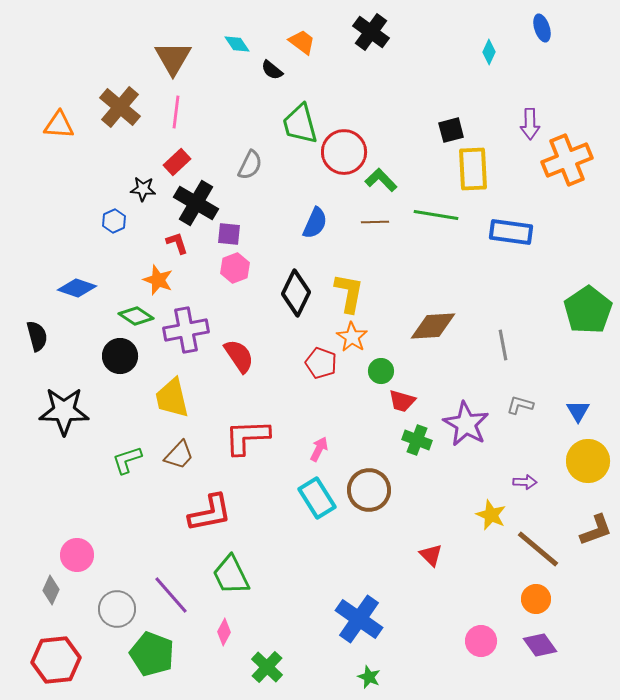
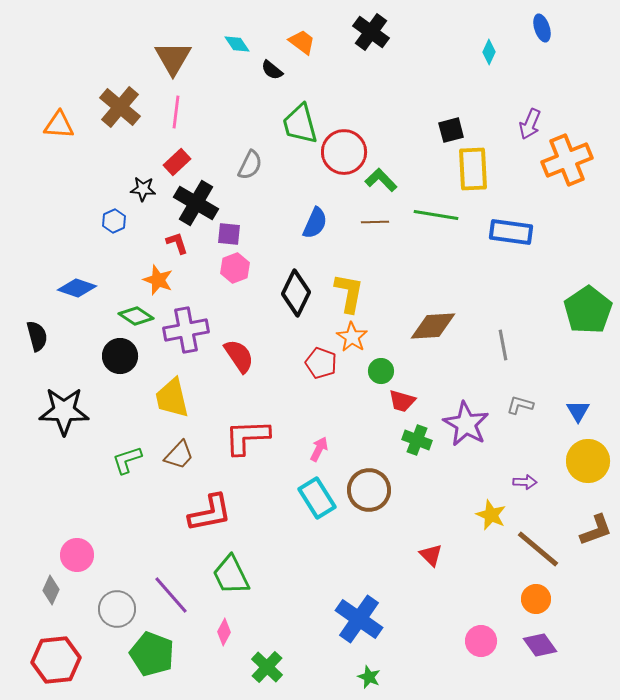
purple arrow at (530, 124): rotated 24 degrees clockwise
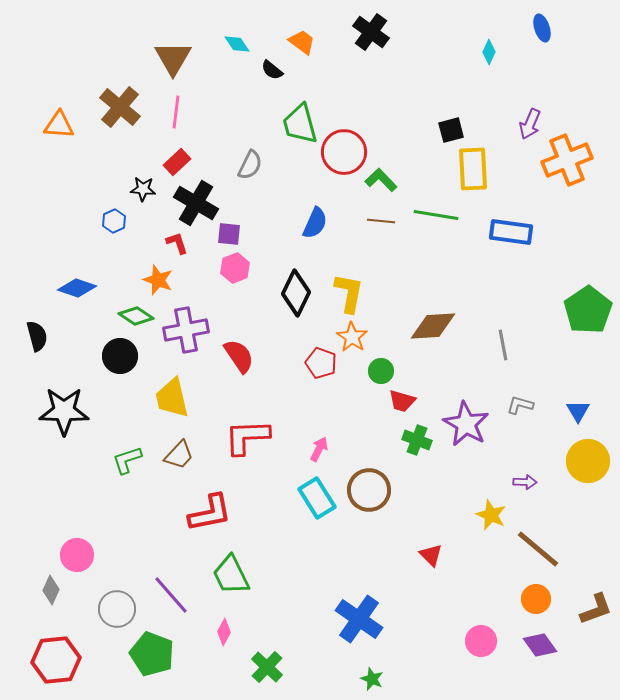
brown line at (375, 222): moved 6 px right, 1 px up; rotated 8 degrees clockwise
brown L-shape at (596, 530): moved 79 px down
green star at (369, 677): moved 3 px right, 2 px down
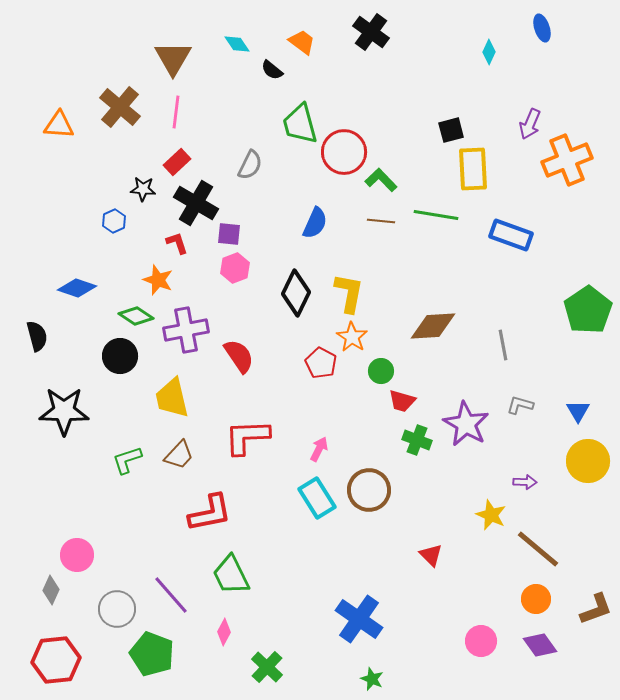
blue rectangle at (511, 232): moved 3 px down; rotated 12 degrees clockwise
red pentagon at (321, 363): rotated 8 degrees clockwise
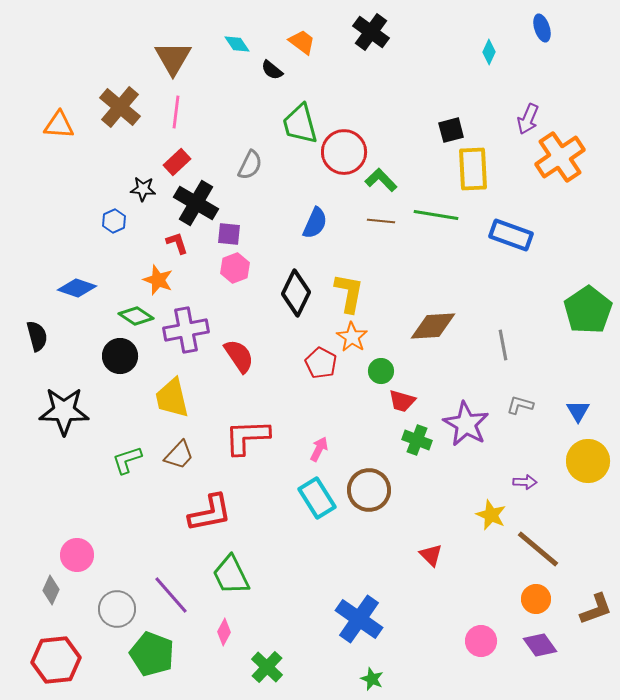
purple arrow at (530, 124): moved 2 px left, 5 px up
orange cross at (567, 160): moved 7 px left, 3 px up; rotated 12 degrees counterclockwise
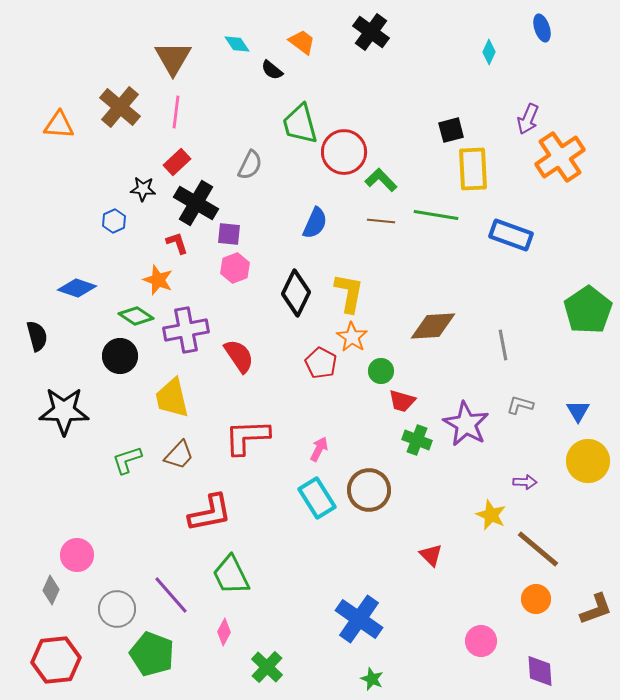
purple diamond at (540, 645): moved 26 px down; rotated 32 degrees clockwise
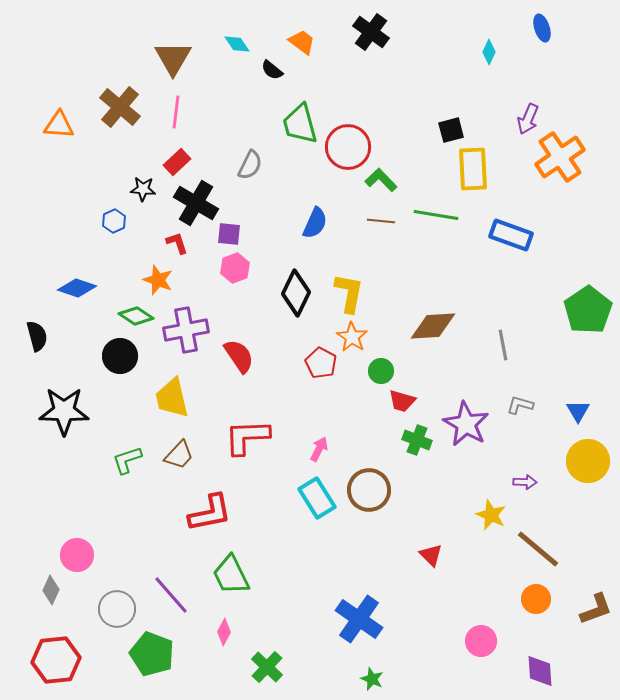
red circle at (344, 152): moved 4 px right, 5 px up
